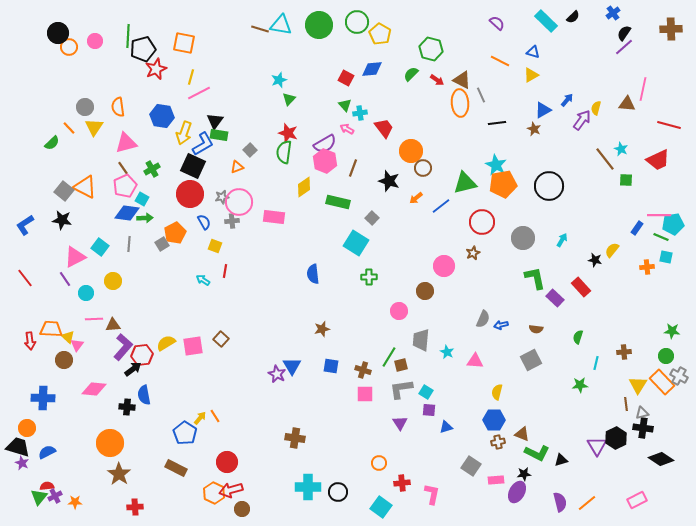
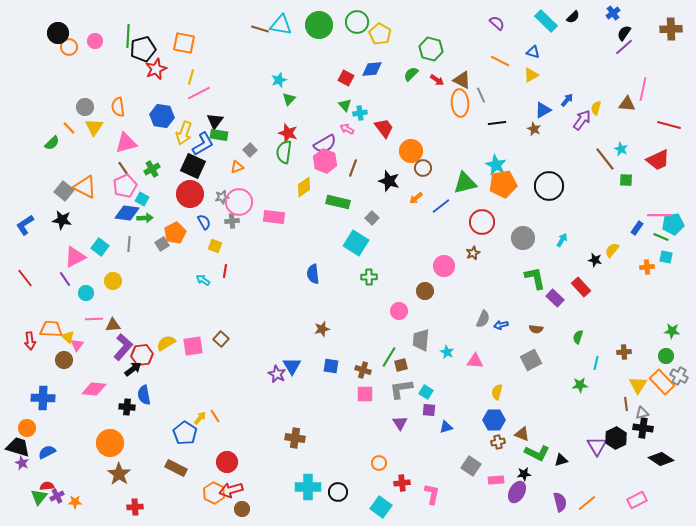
purple cross at (55, 496): moved 2 px right
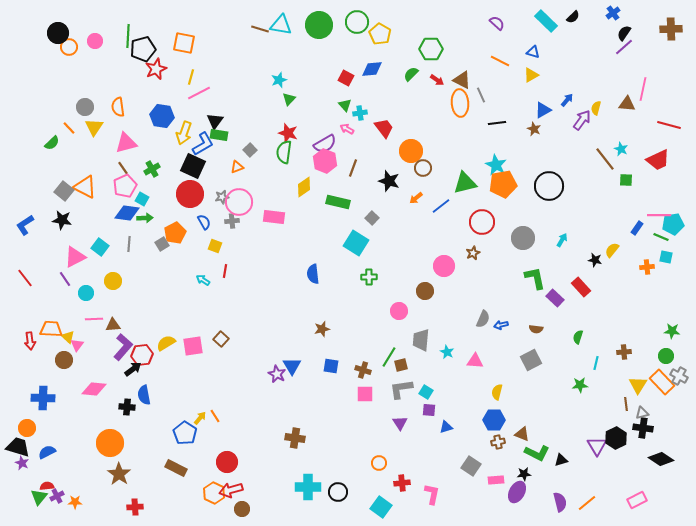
green hexagon at (431, 49): rotated 15 degrees counterclockwise
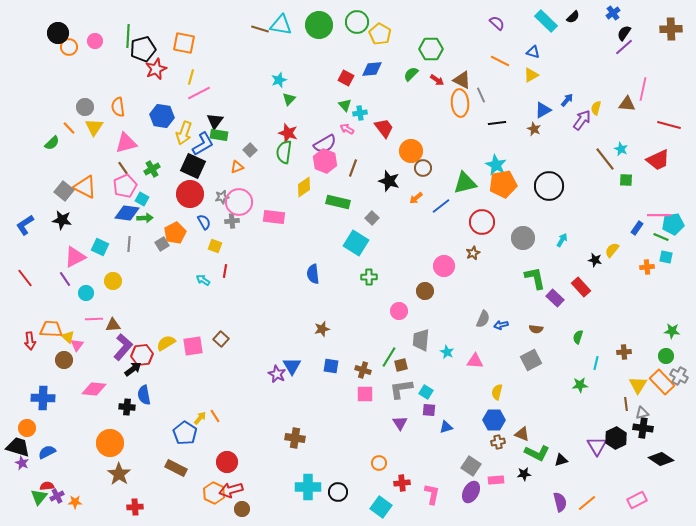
cyan square at (100, 247): rotated 12 degrees counterclockwise
purple ellipse at (517, 492): moved 46 px left
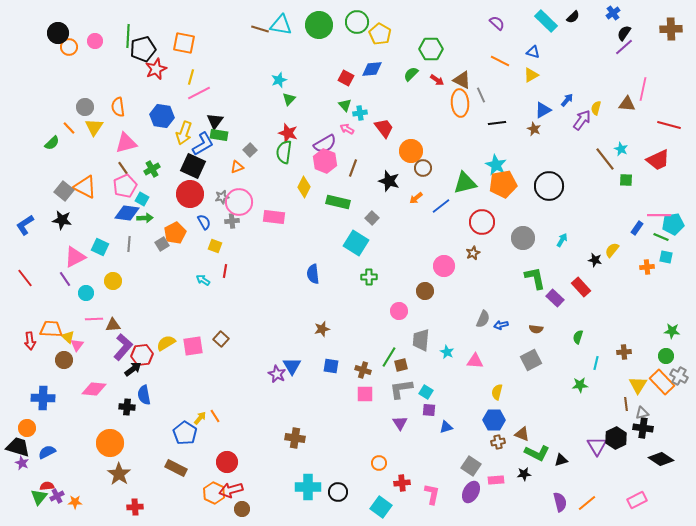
yellow diamond at (304, 187): rotated 30 degrees counterclockwise
